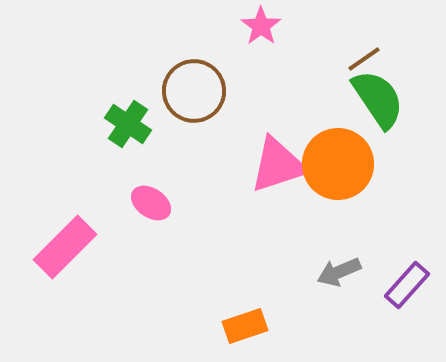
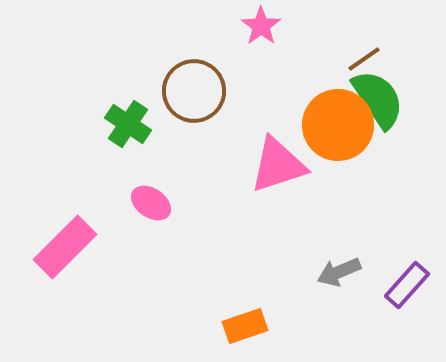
orange circle: moved 39 px up
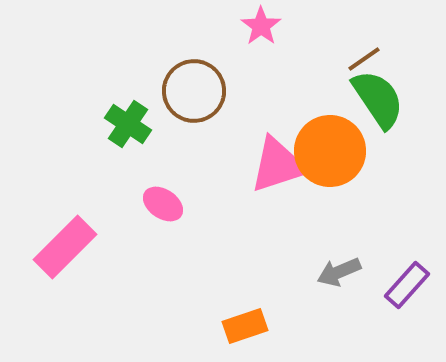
orange circle: moved 8 px left, 26 px down
pink ellipse: moved 12 px right, 1 px down
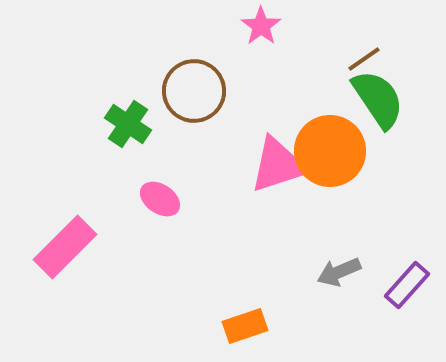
pink ellipse: moved 3 px left, 5 px up
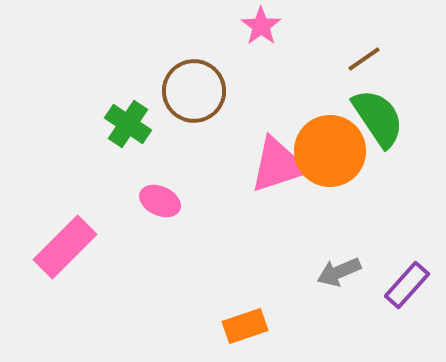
green semicircle: moved 19 px down
pink ellipse: moved 2 px down; rotated 9 degrees counterclockwise
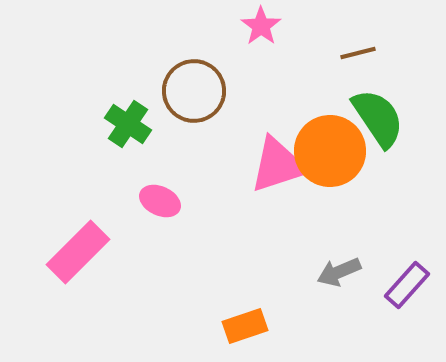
brown line: moved 6 px left, 6 px up; rotated 21 degrees clockwise
pink rectangle: moved 13 px right, 5 px down
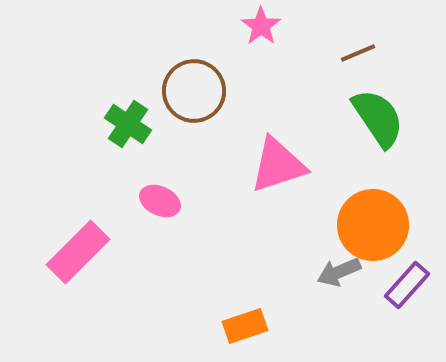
brown line: rotated 9 degrees counterclockwise
orange circle: moved 43 px right, 74 px down
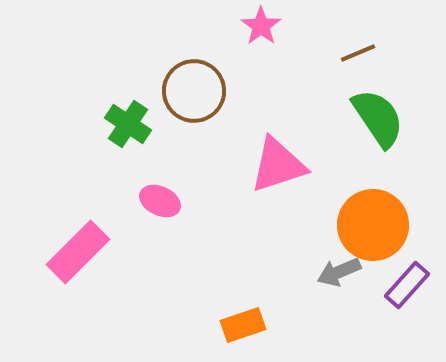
orange rectangle: moved 2 px left, 1 px up
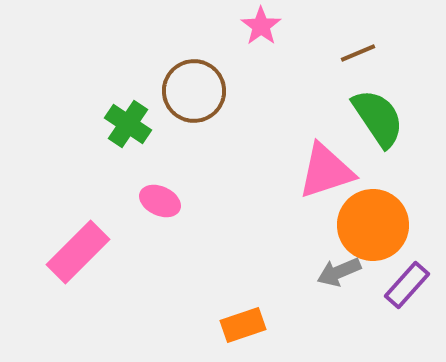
pink triangle: moved 48 px right, 6 px down
